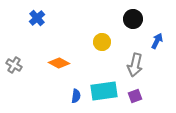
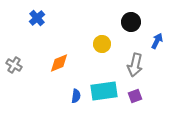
black circle: moved 2 px left, 3 px down
yellow circle: moved 2 px down
orange diamond: rotated 50 degrees counterclockwise
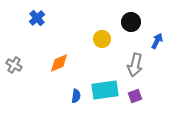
yellow circle: moved 5 px up
cyan rectangle: moved 1 px right, 1 px up
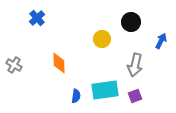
blue arrow: moved 4 px right
orange diamond: rotated 70 degrees counterclockwise
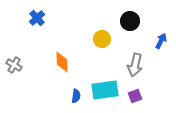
black circle: moved 1 px left, 1 px up
orange diamond: moved 3 px right, 1 px up
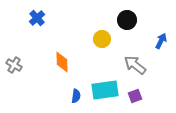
black circle: moved 3 px left, 1 px up
gray arrow: rotated 115 degrees clockwise
